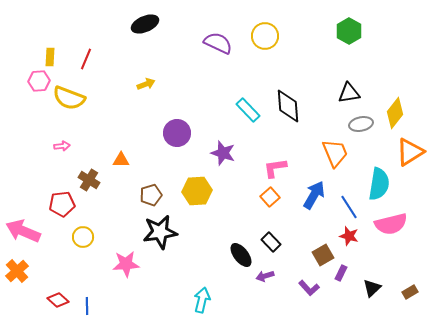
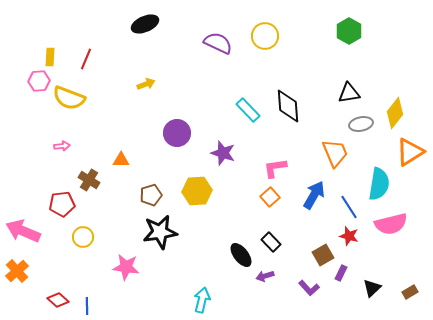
pink star at (126, 264): moved 3 px down; rotated 12 degrees clockwise
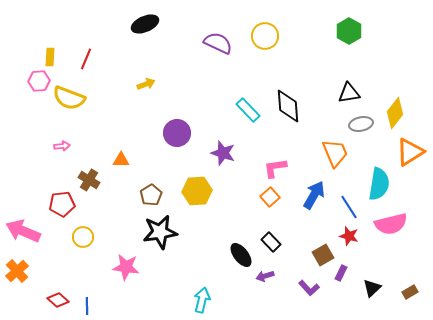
brown pentagon at (151, 195): rotated 15 degrees counterclockwise
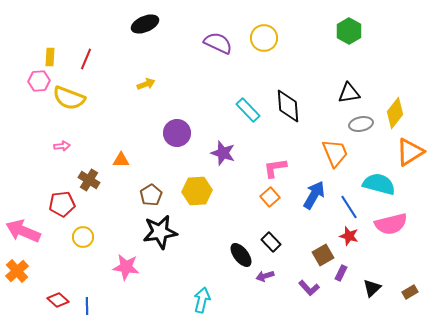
yellow circle at (265, 36): moved 1 px left, 2 px down
cyan semicircle at (379, 184): rotated 84 degrees counterclockwise
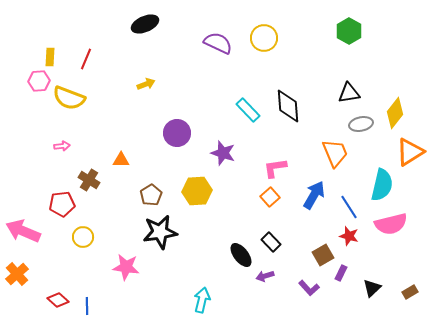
cyan semicircle at (379, 184): moved 3 px right, 1 px down; rotated 88 degrees clockwise
orange cross at (17, 271): moved 3 px down
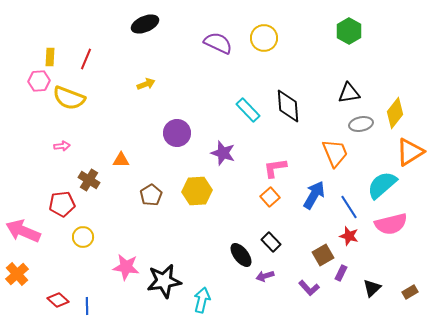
cyan semicircle at (382, 185): rotated 144 degrees counterclockwise
black star at (160, 232): moved 4 px right, 49 px down
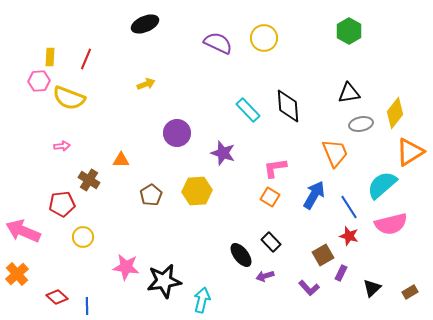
orange square at (270, 197): rotated 18 degrees counterclockwise
red diamond at (58, 300): moved 1 px left, 3 px up
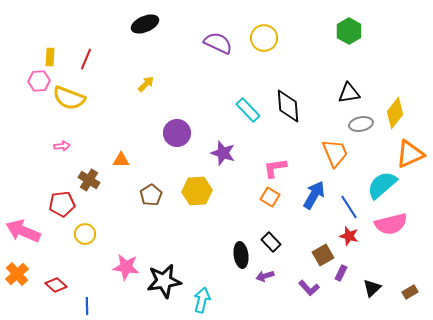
yellow arrow at (146, 84): rotated 24 degrees counterclockwise
orange triangle at (410, 152): moved 2 px down; rotated 8 degrees clockwise
yellow circle at (83, 237): moved 2 px right, 3 px up
black ellipse at (241, 255): rotated 30 degrees clockwise
red diamond at (57, 297): moved 1 px left, 12 px up
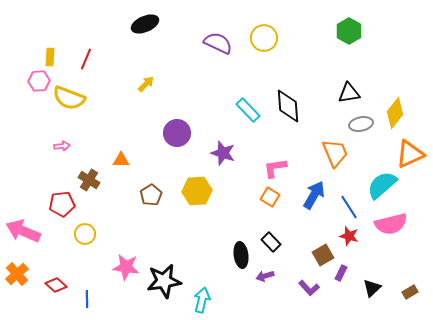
blue line at (87, 306): moved 7 px up
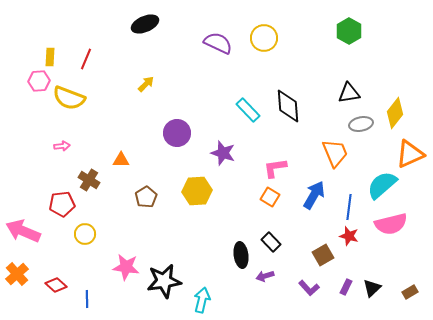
brown pentagon at (151, 195): moved 5 px left, 2 px down
blue line at (349, 207): rotated 40 degrees clockwise
purple rectangle at (341, 273): moved 5 px right, 14 px down
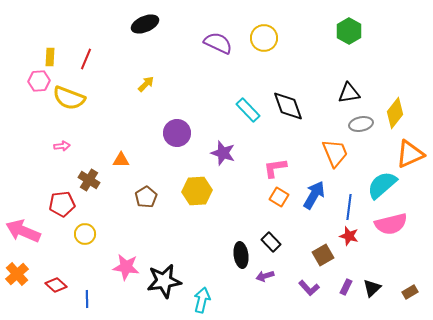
black diamond at (288, 106): rotated 16 degrees counterclockwise
orange square at (270, 197): moved 9 px right
